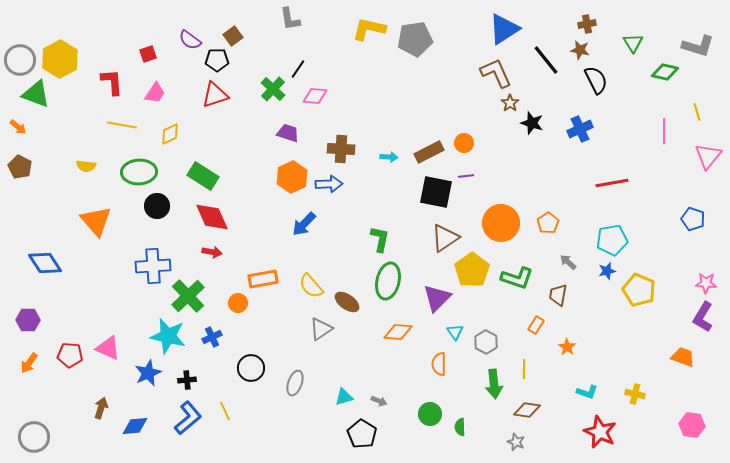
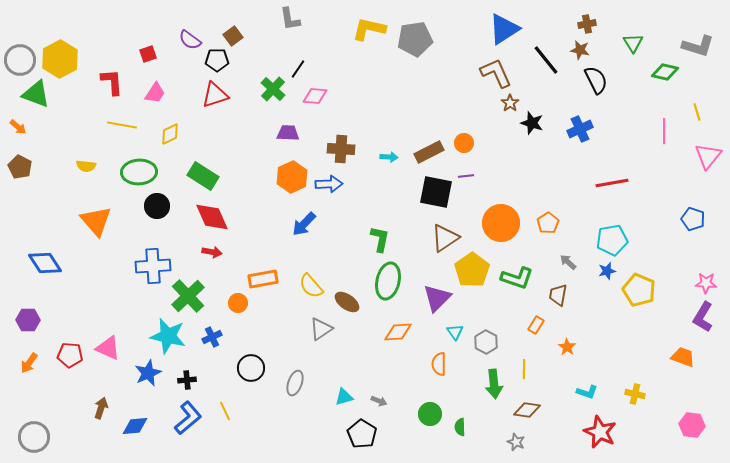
purple trapezoid at (288, 133): rotated 15 degrees counterclockwise
orange diamond at (398, 332): rotated 8 degrees counterclockwise
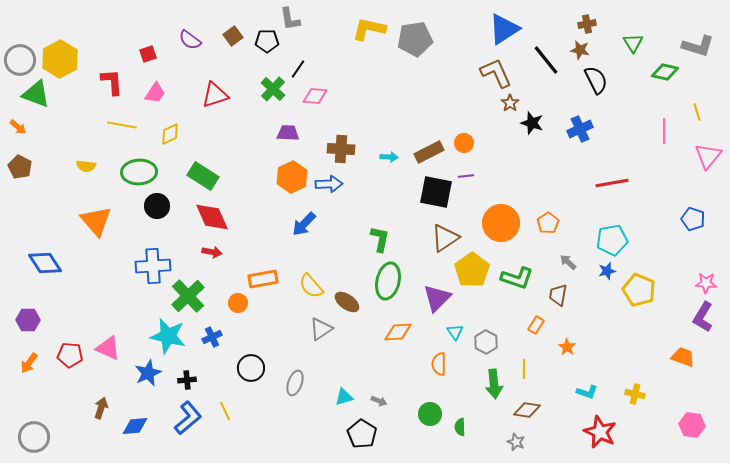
black pentagon at (217, 60): moved 50 px right, 19 px up
